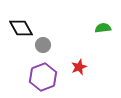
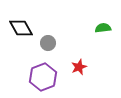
gray circle: moved 5 px right, 2 px up
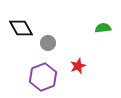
red star: moved 1 px left, 1 px up
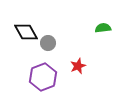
black diamond: moved 5 px right, 4 px down
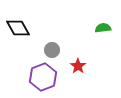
black diamond: moved 8 px left, 4 px up
gray circle: moved 4 px right, 7 px down
red star: rotated 14 degrees counterclockwise
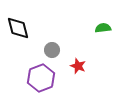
black diamond: rotated 15 degrees clockwise
red star: rotated 14 degrees counterclockwise
purple hexagon: moved 2 px left, 1 px down
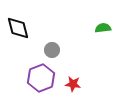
red star: moved 5 px left, 18 px down; rotated 14 degrees counterclockwise
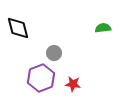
gray circle: moved 2 px right, 3 px down
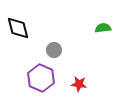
gray circle: moved 3 px up
purple hexagon: rotated 16 degrees counterclockwise
red star: moved 6 px right
